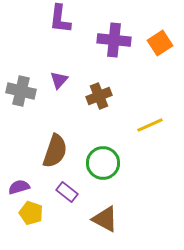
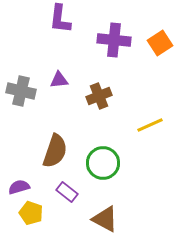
purple triangle: rotated 42 degrees clockwise
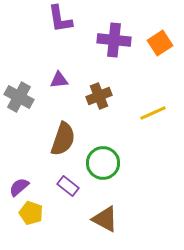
purple L-shape: rotated 16 degrees counterclockwise
gray cross: moved 2 px left, 6 px down; rotated 16 degrees clockwise
yellow line: moved 3 px right, 12 px up
brown semicircle: moved 8 px right, 12 px up
purple semicircle: rotated 25 degrees counterclockwise
purple rectangle: moved 1 px right, 6 px up
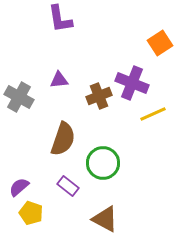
purple cross: moved 18 px right, 43 px down; rotated 16 degrees clockwise
yellow line: moved 1 px down
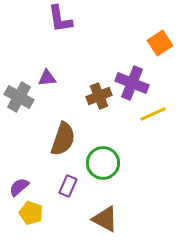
purple triangle: moved 12 px left, 2 px up
purple rectangle: rotated 75 degrees clockwise
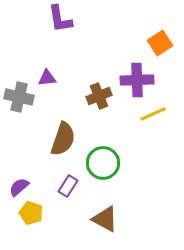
purple cross: moved 5 px right, 3 px up; rotated 24 degrees counterclockwise
gray cross: rotated 16 degrees counterclockwise
purple rectangle: rotated 10 degrees clockwise
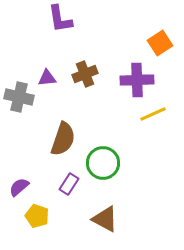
brown cross: moved 14 px left, 22 px up
purple rectangle: moved 1 px right, 2 px up
yellow pentagon: moved 6 px right, 3 px down
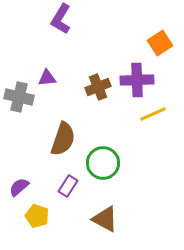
purple L-shape: moved 1 px right; rotated 40 degrees clockwise
brown cross: moved 13 px right, 13 px down
purple rectangle: moved 1 px left, 2 px down
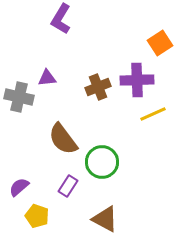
brown semicircle: rotated 124 degrees clockwise
green circle: moved 1 px left, 1 px up
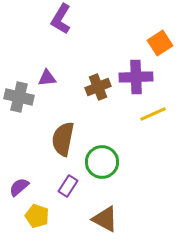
purple cross: moved 1 px left, 3 px up
brown semicircle: rotated 48 degrees clockwise
